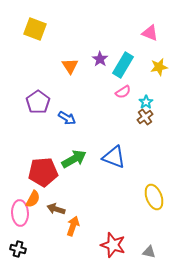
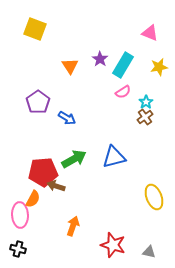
blue triangle: rotated 35 degrees counterclockwise
brown arrow: moved 23 px up
pink ellipse: moved 2 px down
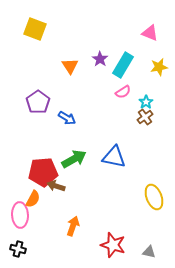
blue triangle: rotated 25 degrees clockwise
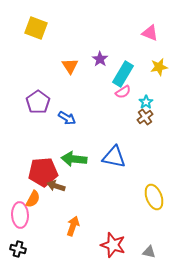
yellow square: moved 1 px right, 1 px up
cyan rectangle: moved 9 px down
green arrow: rotated 145 degrees counterclockwise
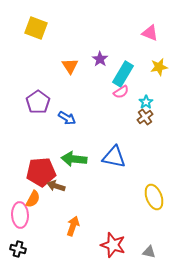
pink semicircle: moved 2 px left
red pentagon: moved 2 px left
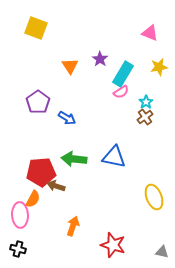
gray triangle: moved 13 px right
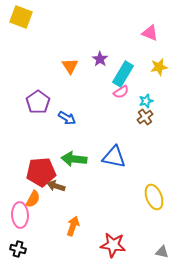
yellow square: moved 15 px left, 11 px up
cyan star: moved 1 px up; rotated 16 degrees clockwise
red star: rotated 10 degrees counterclockwise
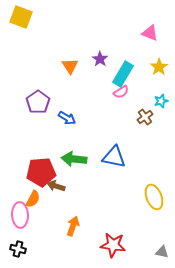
yellow star: rotated 24 degrees counterclockwise
cyan star: moved 15 px right
